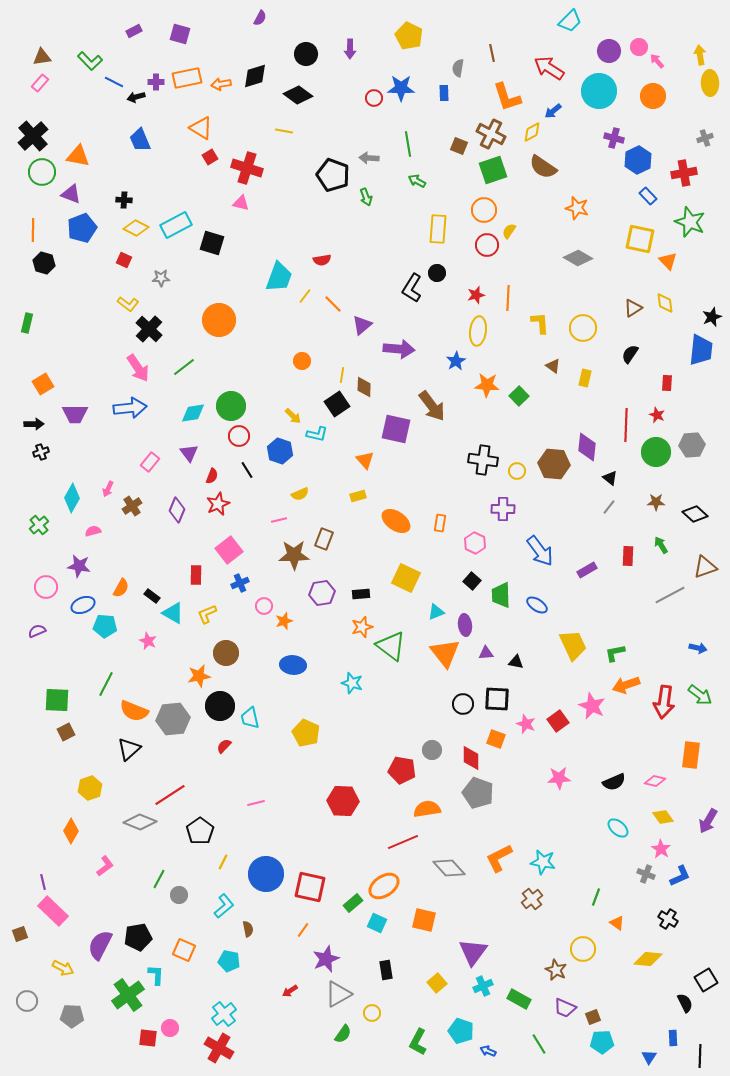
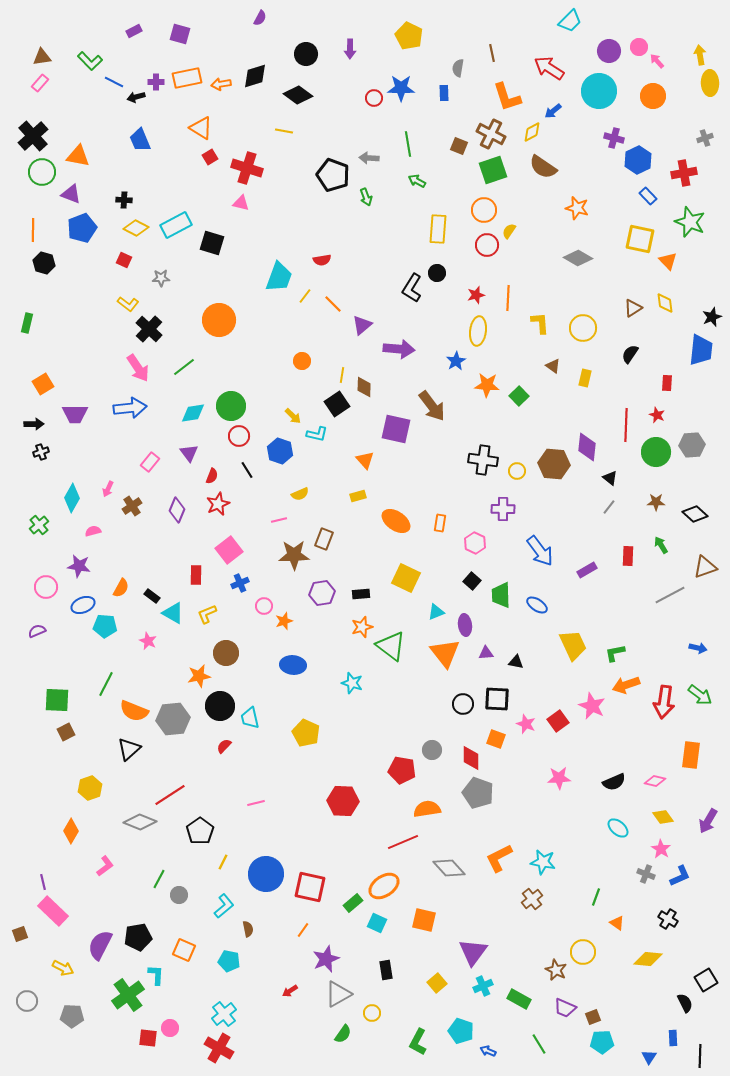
yellow circle at (583, 949): moved 3 px down
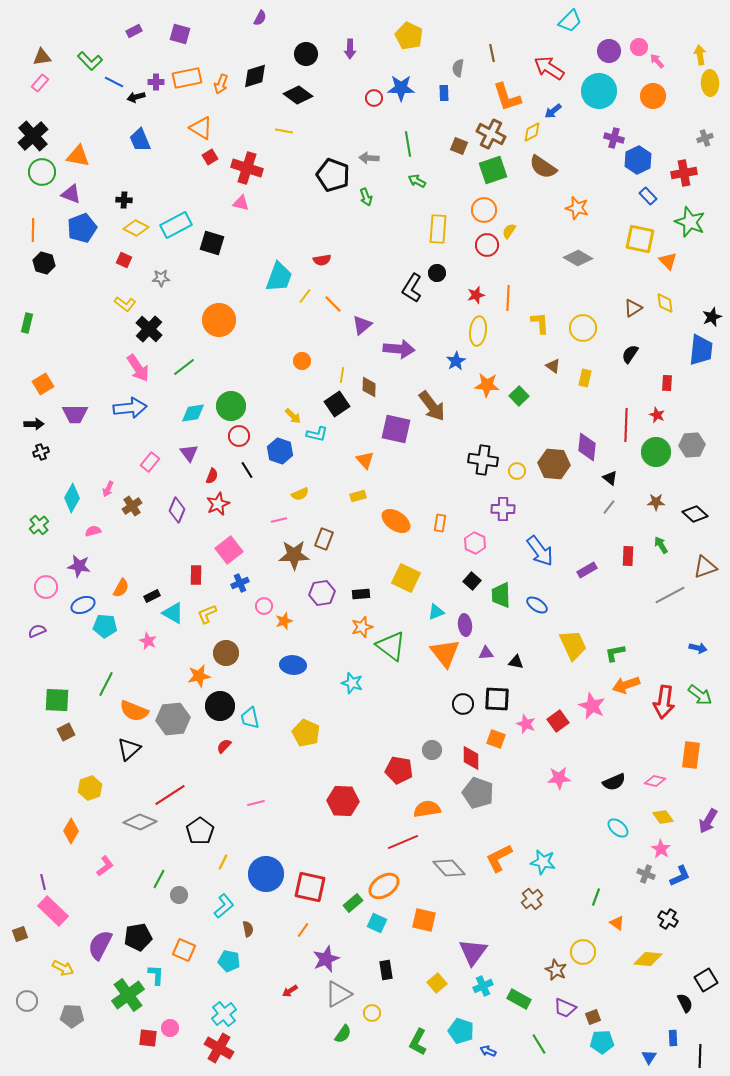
orange arrow at (221, 84): rotated 60 degrees counterclockwise
yellow L-shape at (128, 304): moved 3 px left
brown diamond at (364, 387): moved 5 px right
black rectangle at (152, 596): rotated 63 degrees counterclockwise
red pentagon at (402, 770): moved 3 px left
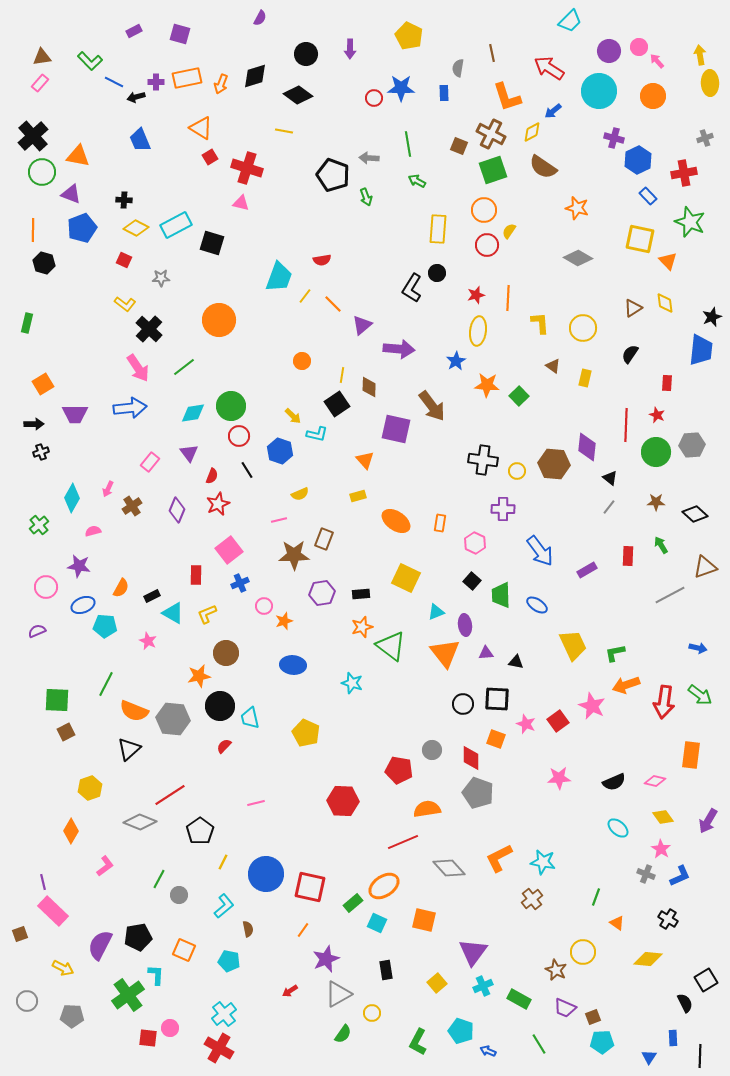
gray hexagon at (173, 719): rotated 12 degrees clockwise
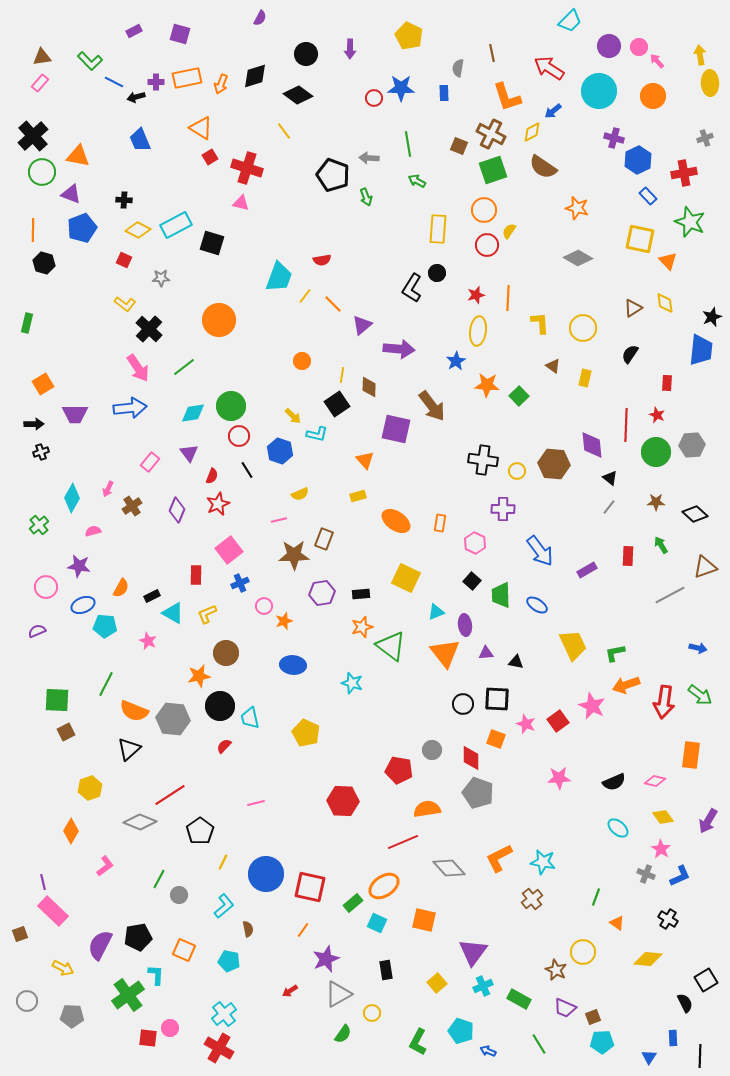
purple circle at (609, 51): moved 5 px up
yellow line at (284, 131): rotated 42 degrees clockwise
yellow diamond at (136, 228): moved 2 px right, 2 px down
purple diamond at (587, 447): moved 5 px right, 2 px up; rotated 12 degrees counterclockwise
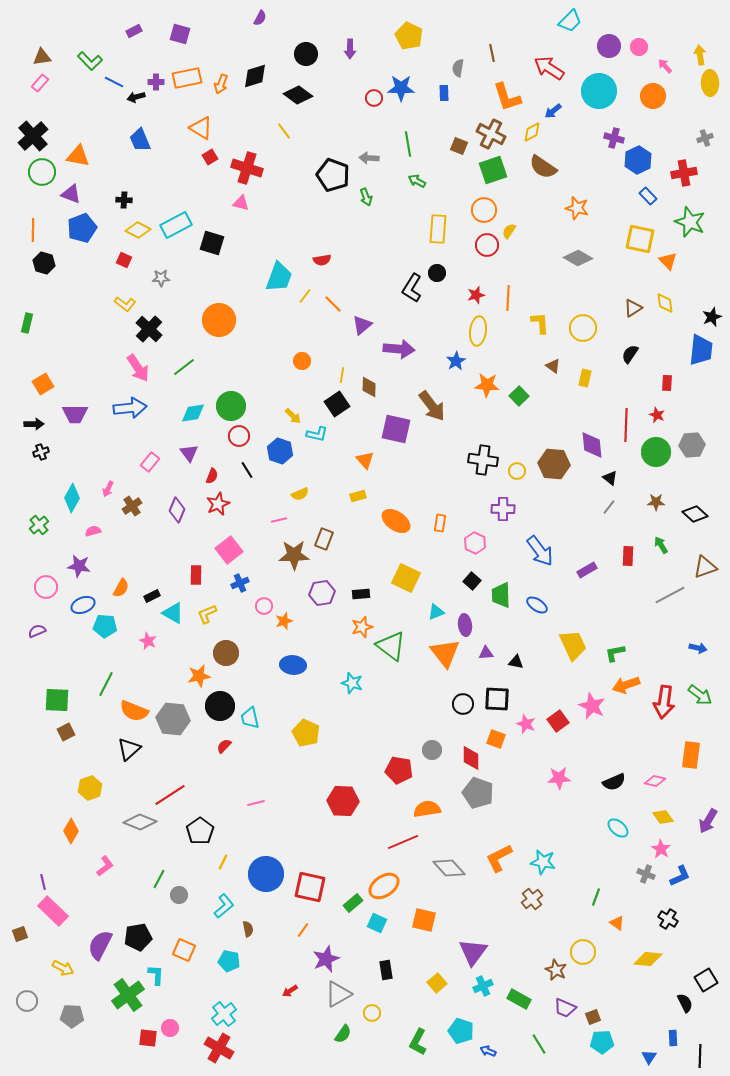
pink arrow at (657, 61): moved 8 px right, 5 px down
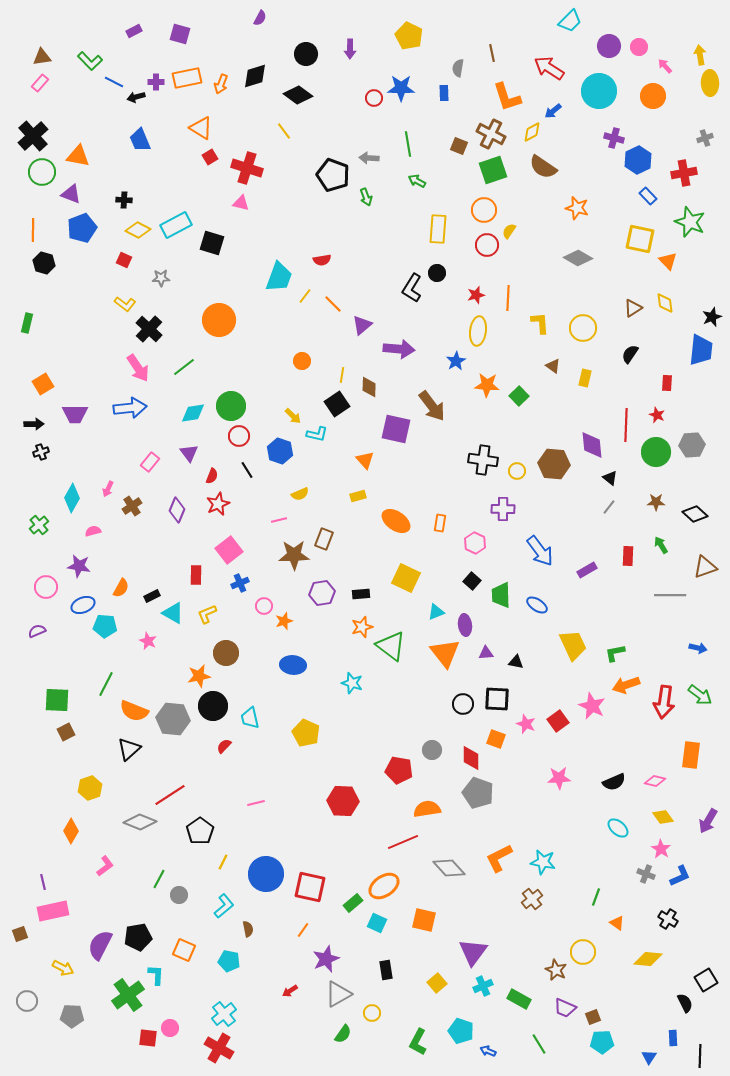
gray line at (670, 595): rotated 28 degrees clockwise
black circle at (220, 706): moved 7 px left
pink rectangle at (53, 911): rotated 56 degrees counterclockwise
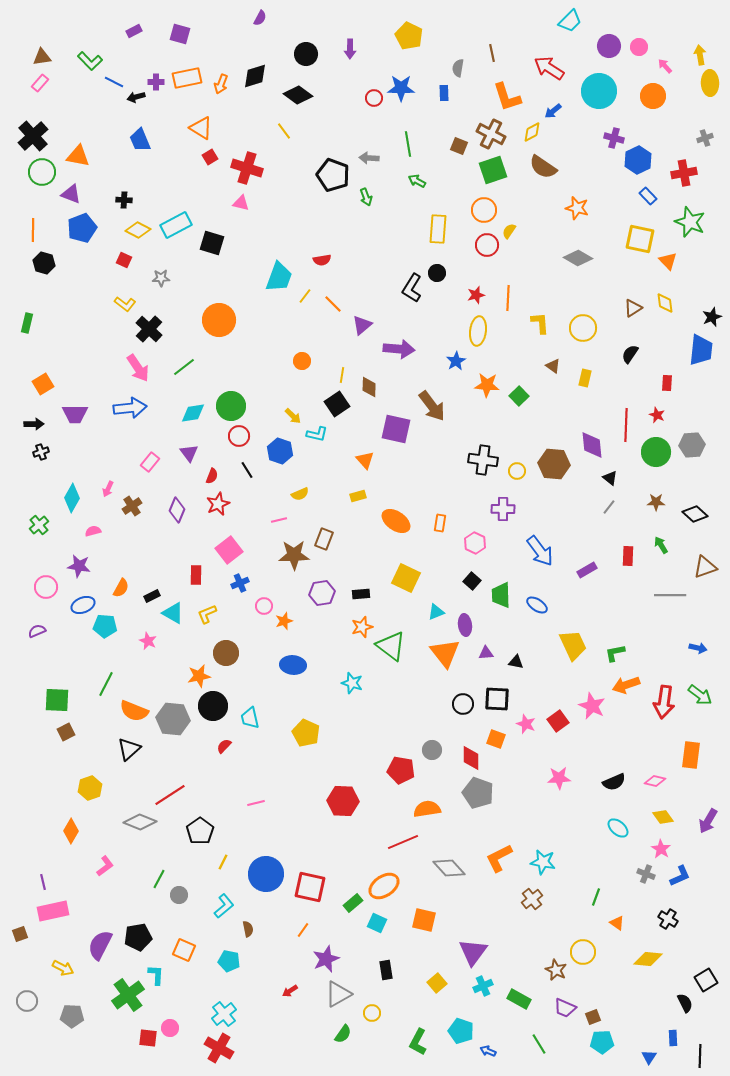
red pentagon at (399, 770): moved 2 px right
